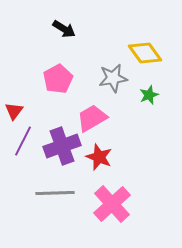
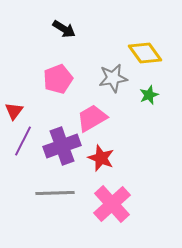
pink pentagon: rotated 8 degrees clockwise
red star: moved 2 px right, 1 px down
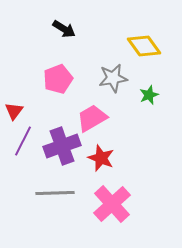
yellow diamond: moved 1 px left, 7 px up
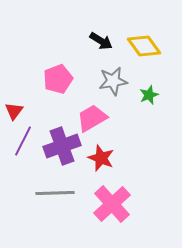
black arrow: moved 37 px right, 12 px down
gray star: moved 3 px down
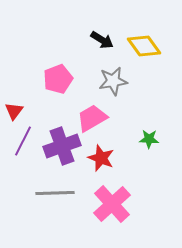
black arrow: moved 1 px right, 1 px up
green star: moved 44 px down; rotated 24 degrees clockwise
